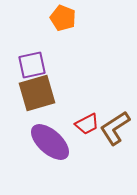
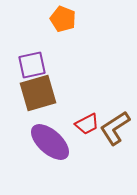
orange pentagon: moved 1 px down
brown square: moved 1 px right
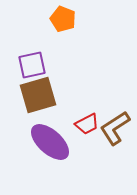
brown square: moved 2 px down
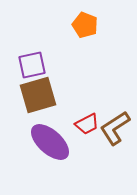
orange pentagon: moved 22 px right, 6 px down
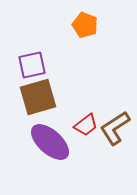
brown square: moved 2 px down
red trapezoid: moved 1 px left, 1 px down; rotated 10 degrees counterclockwise
